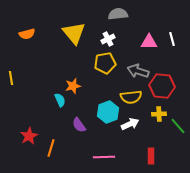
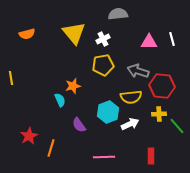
white cross: moved 5 px left
yellow pentagon: moved 2 px left, 2 px down
green line: moved 1 px left
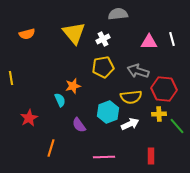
yellow pentagon: moved 2 px down
red hexagon: moved 2 px right, 3 px down
red star: moved 18 px up
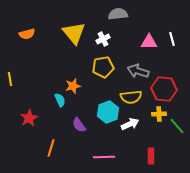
yellow line: moved 1 px left, 1 px down
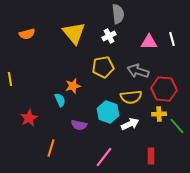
gray semicircle: rotated 90 degrees clockwise
white cross: moved 6 px right, 3 px up
cyan hexagon: rotated 20 degrees counterclockwise
purple semicircle: rotated 42 degrees counterclockwise
pink line: rotated 50 degrees counterclockwise
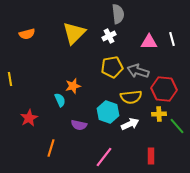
yellow triangle: rotated 25 degrees clockwise
yellow pentagon: moved 9 px right
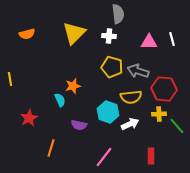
white cross: rotated 32 degrees clockwise
yellow pentagon: rotated 25 degrees clockwise
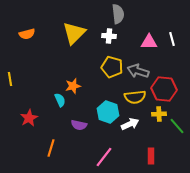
yellow semicircle: moved 4 px right
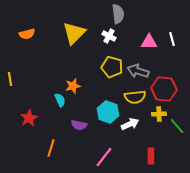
white cross: rotated 24 degrees clockwise
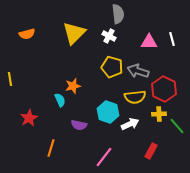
red hexagon: rotated 20 degrees clockwise
red rectangle: moved 5 px up; rotated 28 degrees clockwise
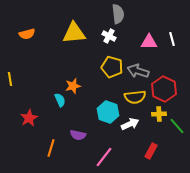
yellow triangle: rotated 40 degrees clockwise
purple semicircle: moved 1 px left, 10 px down
